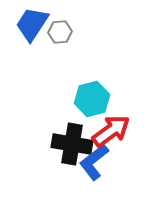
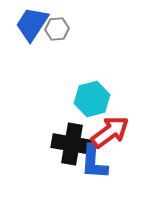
gray hexagon: moved 3 px left, 3 px up
red arrow: moved 1 px left, 1 px down
blue L-shape: rotated 48 degrees counterclockwise
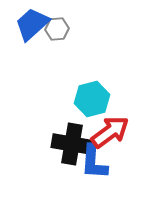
blue trapezoid: rotated 15 degrees clockwise
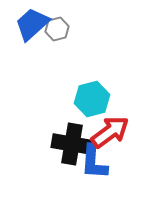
gray hexagon: rotated 10 degrees counterclockwise
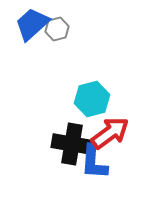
red arrow: moved 1 px down
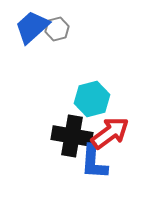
blue trapezoid: moved 3 px down
black cross: moved 8 px up
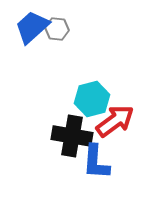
gray hexagon: rotated 20 degrees clockwise
red arrow: moved 5 px right, 12 px up
blue L-shape: moved 2 px right
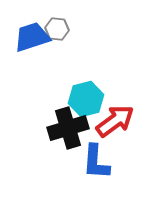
blue trapezoid: moved 10 px down; rotated 24 degrees clockwise
cyan hexagon: moved 6 px left
black cross: moved 4 px left, 8 px up; rotated 27 degrees counterclockwise
